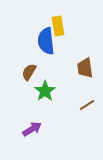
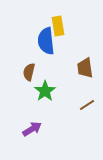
brown semicircle: rotated 18 degrees counterclockwise
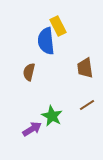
yellow rectangle: rotated 18 degrees counterclockwise
green star: moved 7 px right, 25 px down; rotated 10 degrees counterclockwise
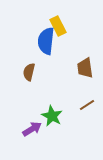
blue semicircle: rotated 12 degrees clockwise
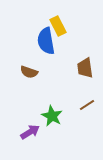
blue semicircle: rotated 16 degrees counterclockwise
brown semicircle: rotated 84 degrees counterclockwise
purple arrow: moved 2 px left, 3 px down
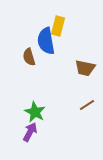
yellow rectangle: rotated 42 degrees clockwise
brown trapezoid: rotated 70 degrees counterclockwise
brown semicircle: moved 15 px up; rotated 54 degrees clockwise
green star: moved 17 px left, 4 px up
purple arrow: rotated 30 degrees counterclockwise
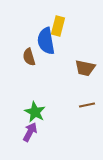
brown line: rotated 21 degrees clockwise
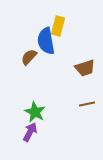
brown semicircle: rotated 60 degrees clockwise
brown trapezoid: rotated 30 degrees counterclockwise
brown line: moved 1 px up
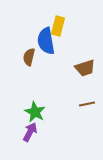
brown semicircle: rotated 30 degrees counterclockwise
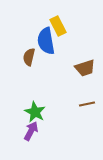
yellow rectangle: rotated 42 degrees counterclockwise
purple arrow: moved 1 px right, 1 px up
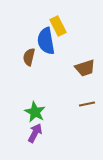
purple arrow: moved 4 px right, 2 px down
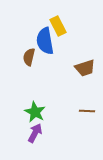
blue semicircle: moved 1 px left
brown line: moved 7 px down; rotated 14 degrees clockwise
